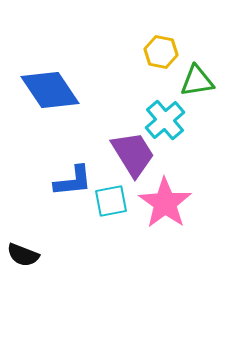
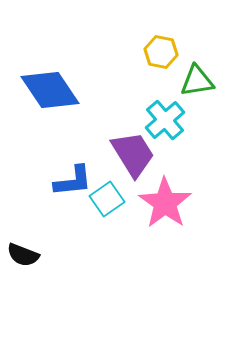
cyan square: moved 4 px left, 2 px up; rotated 24 degrees counterclockwise
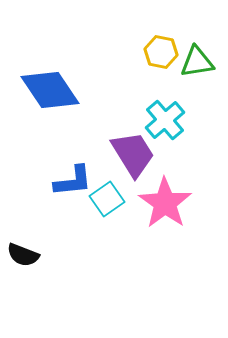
green triangle: moved 19 px up
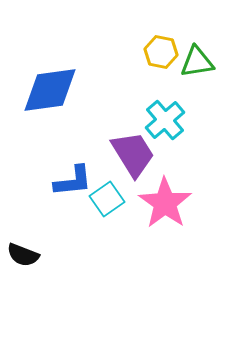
blue diamond: rotated 64 degrees counterclockwise
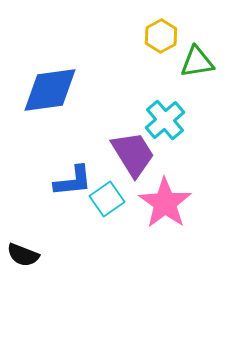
yellow hexagon: moved 16 px up; rotated 20 degrees clockwise
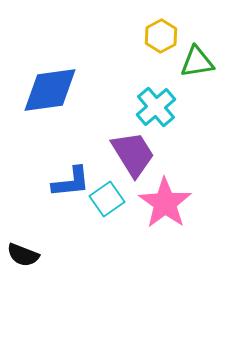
cyan cross: moved 9 px left, 13 px up
blue L-shape: moved 2 px left, 1 px down
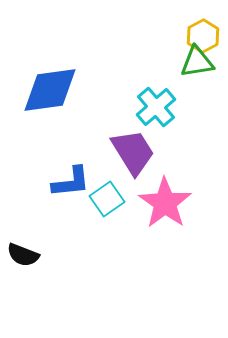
yellow hexagon: moved 42 px right
purple trapezoid: moved 2 px up
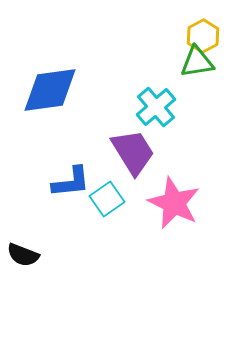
pink star: moved 9 px right; rotated 10 degrees counterclockwise
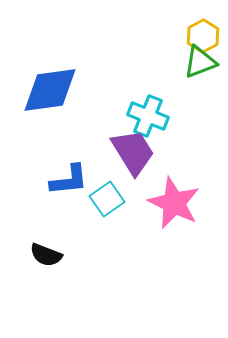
green triangle: moved 3 px right; rotated 12 degrees counterclockwise
cyan cross: moved 8 px left, 9 px down; rotated 27 degrees counterclockwise
blue L-shape: moved 2 px left, 2 px up
black semicircle: moved 23 px right
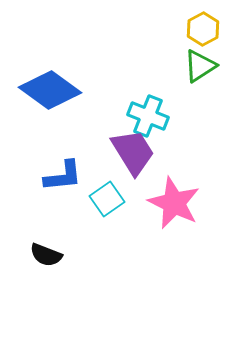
yellow hexagon: moved 7 px up
green triangle: moved 4 px down; rotated 12 degrees counterclockwise
blue diamond: rotated 44 degrees clockwise
blue L-shape: moved 6 px left, 4 px up
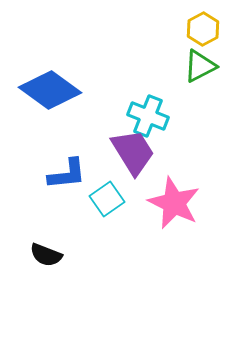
green triangle: rotated 6 degrees clockwise
blue L-shape: moved 4 px right, 2 px up
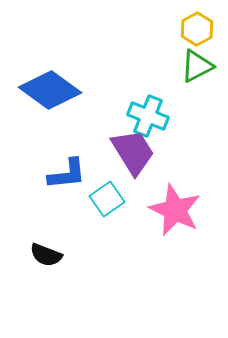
yellow hexagon: moved 6 px left
green triangle: moved 3 px left
pink star: moved 1 px right, 7 px down
